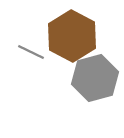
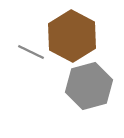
gray hexagon: moved 6 px left, 8 px down
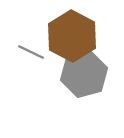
gray hexagon: moved 5 px left, 12 px up
